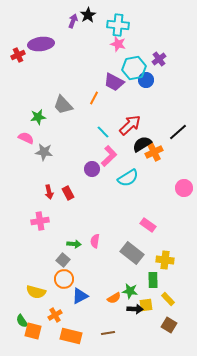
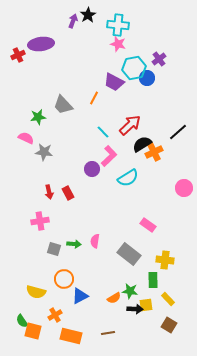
blue circle at (146, 80): moved 1 px right, 2 px up
gray rectangle at (132, 253): moved 3 px left, 1 px down
gray square at (63, 260): moved 9 px left, 11 px up; rotated 24 degrees counterclockwise
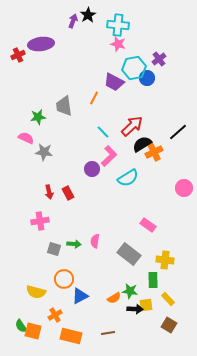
gray trapezoid at (63, 105): moved 1 px right, 1 px down; rotated 35 degrees clockwise
red arrow at (130, 125): moved 2 px right, 1 px down
green semicircle at (22, 321): moved 1 px left, 5 px down
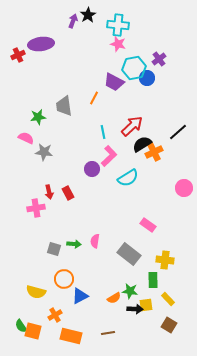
cyan line at (103, 132): rotated 32 degrees clockwise
pink cross at (40, 221): moved 4 px left, 13 px up
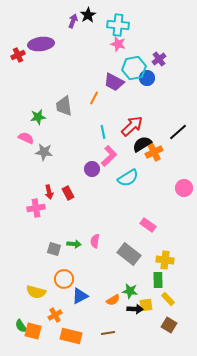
green rectangle at (153, 280): moved 5 px right
orange semicircle at (114, 298): moved 1 px left, 2 px down
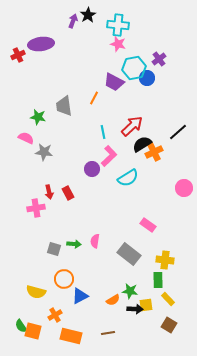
green star at (38, 117): rotated 21 degrees clockwise
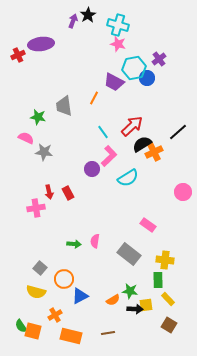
cyan cross at (118, 25): rotated 10 degrees clockwise
cyan line at (103, 132): rotated 24 degrees counterclockwise
pink circle at (184, 188): moved 1 px left, 4 px down
gray square at (54, 249): moved 14 px left, 19 px down; rotated 24 degrees clockwise
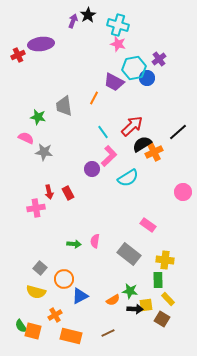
brown square at (169, 325): moved 7 px left, 6 px up
brown line at (108, 333): rotated 16 degrees counterclockwise
